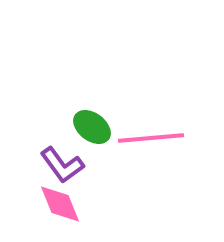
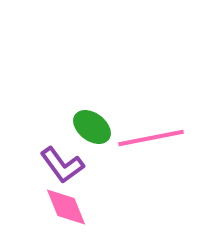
pink line: rotated 6 degrees counterclockwise
pink diamond: moved 6 px right, 3 px down
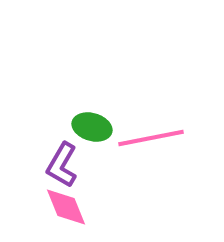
green ellipse: rotated 21 degrees counterclockwise
purple L-shape: rotated 66 degrees clockwise
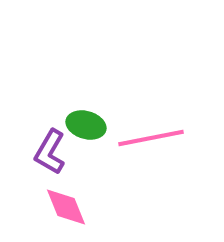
green ellipse: moved 6 px left, 2 px up
purple L-shape: moved 12 px left, 13 px up
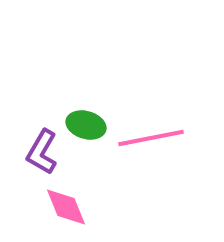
purple L-shape: moved 8 px left
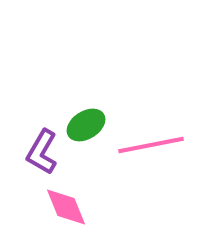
green ellipse: rotated 48 degrees counterclockwise
pink line: moved 7 px down
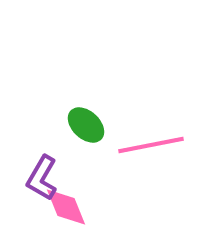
green ellipse: rotated 75 degrees clockwise
purple L-shape: moved 26 px down
